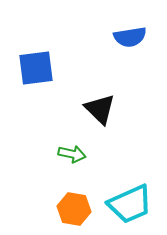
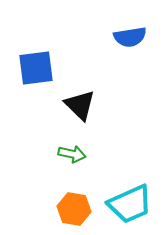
black triangle: moved 20 px left, 4 px up
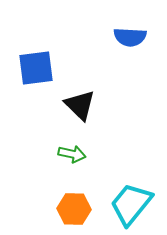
blue semicircle: rotated 12 degrees clockwise
cyan trapezoid: moved 1 px right; rotated 153 degrees clockwise
orange hexagon: rotated 8 degrees counterclockwise
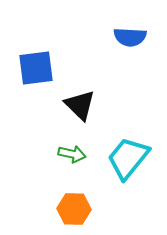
cyan trapezoid: moved 3 px left, 46 px up
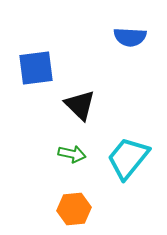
orange hexagon: rotated 8 degrees counterclockwise
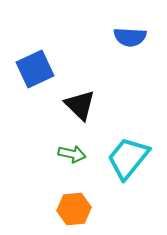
blue square: moved 1 px left, 1 px down; rotated 18 degrees counterclockwise
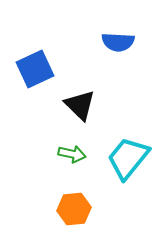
blue semicircle: moved 12 px left, 5 px down
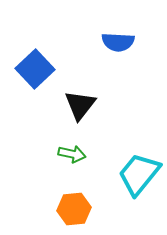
blue square: rotated 18 degrees counterclockwise
black triangle: rotated 24 degrees clockwise
cyan trapezoid: moved 11 px right, 16 px down
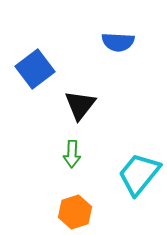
blue square: rotated 6 degrees clockwise
green arrow: rotated 80 degrees clockwise
orange hexagon: moved 1 px right, 3 px down; rotated 12 degrees counterclockwise
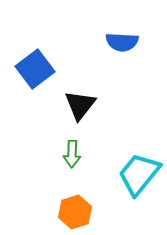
blue semicircle: moved 4 px right
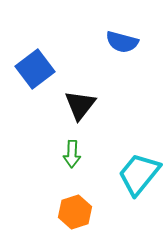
blue semicircle: rotated 12 degrees clockwise
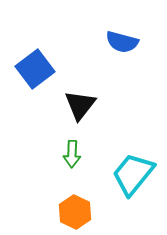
cyan trapezoid: moved 6 px left
orange hexagon: rotated 16 degrees counterclockwise
